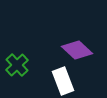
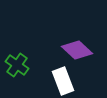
green cross: rotated 10 degrees counterclockwise
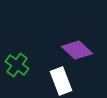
white rectangle: moved 2 px left
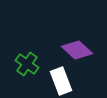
green cross: moved 10 px right, 1 px up
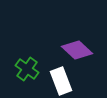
green cross: moved 5 px down
